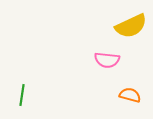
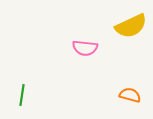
pink semicircle: moved 22 px left, 12 px up
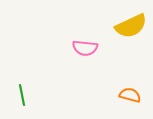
green line: rotated 20 degrees counterclockwise
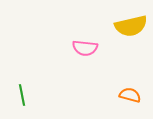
yellow semicircle: rotated 12 degrees clockwise
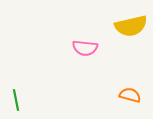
green line: moved 6 px left, 5 px down
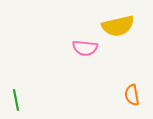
yellow semicircle: moved 13 px left
orange semicircle: moved 2 px right; rotated 115 degrees counterclockwise
